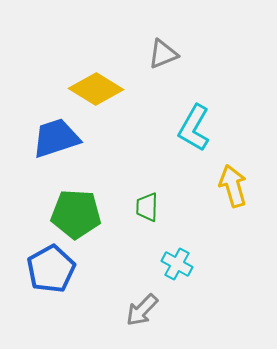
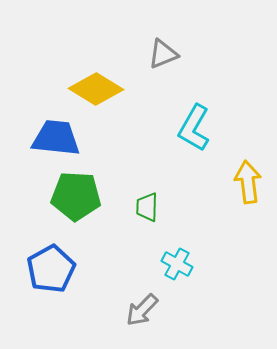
blue trapezoid: rotated 24 degrees clockwise
yellow arrow: moved 15 px right, 4 px up; rotated 9 degrees clockwise
green pentagon: moved 18 px up
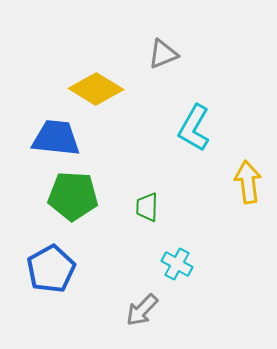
green pentagon: moved 3 px left
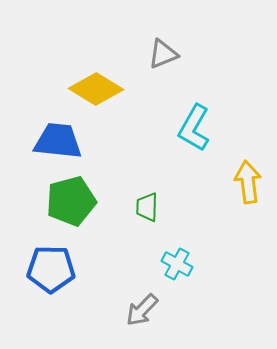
blue trapezoid: moved 2 px right, 3 px down
green pentagon: moved 2 px left, 5 px down; rotated 18 degrees counterclockwise
blue pentagon: rotated 30 degrees clockwise
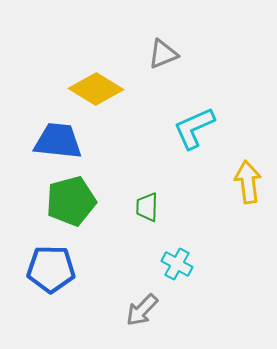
cyan L-shape: rotated 36 degrees clockwise
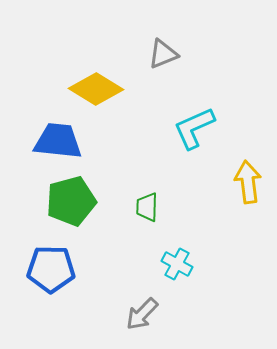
gray arrow: moved 4 px down
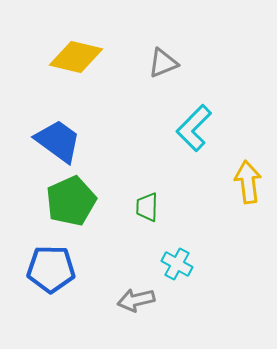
gray triangle: moved 9 px down
yellow diamond: moved 20 px left, 32 px up; rotated 18 degrees counterclockwise
cyan L-shape: rotated 21 degrees counterclockwise
blue trapezoid: rotated 30 degrees clockwise
green pentagon: rotated 9 degrees counterclockwise
gray arrow: moved 6 px left, 14 px up; rotated 33 degrees clockwise
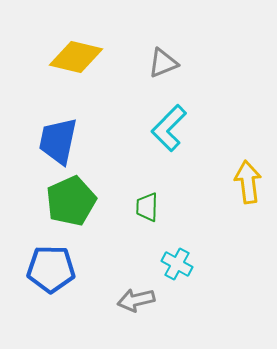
cyan L-shape: moved 25 px left
blue trapezoid: rotated 114 degrees counterclockwise
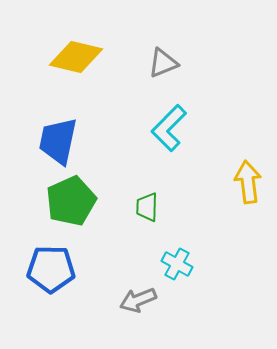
gray arrow: moved 2 px right; rotated 9 degrees counterclockwise
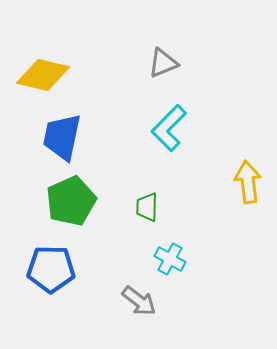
yellow diamond: moved 33 px left, 18 px down
blue trapezoid: moved 4 px right, 4 px up
cyan cross: moved 7 px left, 5 px up
gray arrow: moved 1 px right, 1 px down; rotated 120 degrees counterclockwise
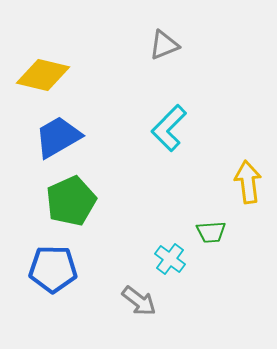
gray triangle: moved 1 px right, 18 px up
blue trapezoid: moved 4 px left; rotated 48 degrees clockwise
green trapezoid: moved 64 px right, 25 px down; rotated 96 degrees counterclockwise
cyan cross: rotated 8 degrees clockwise
blue pentagon: moved 2 px right
